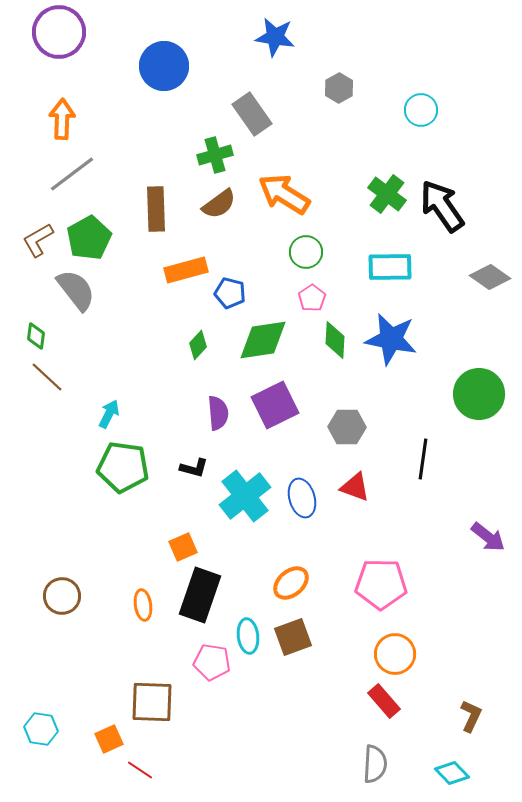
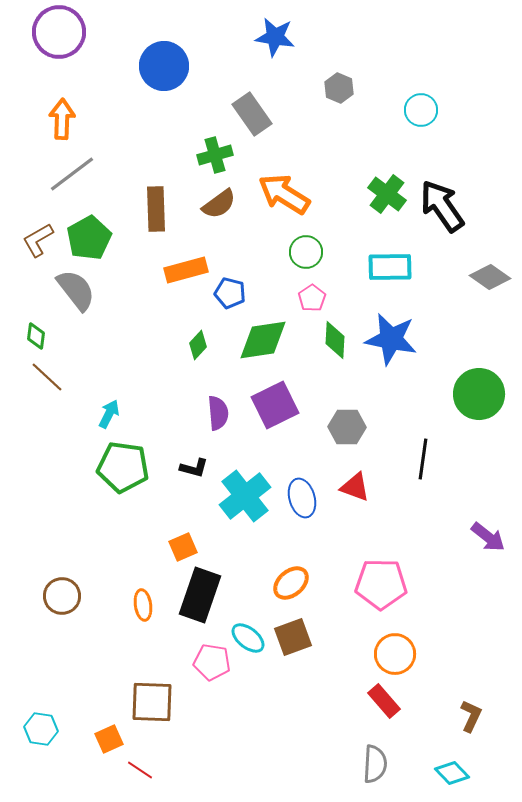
gray hexagon at (339, 88): rotated 8 degrees counterclockwise
cyan ellipse at (248, 636): moved 2 px down; rotated 44 degrees counterclockwise
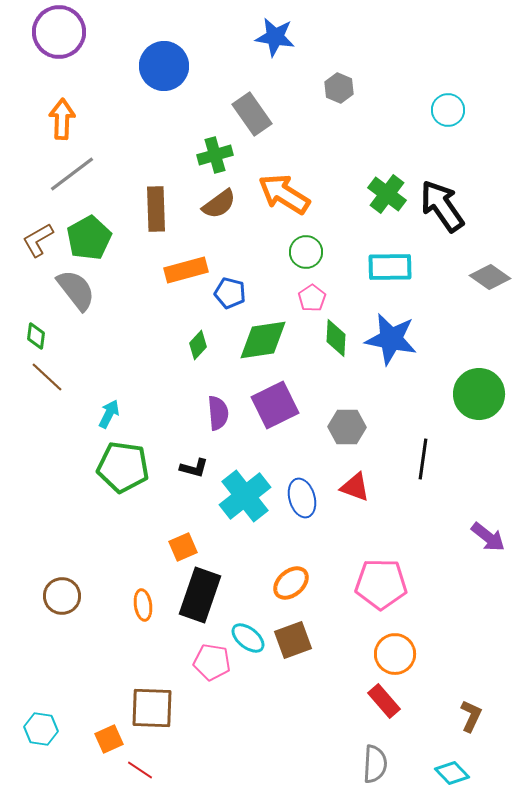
cyan circle at (421, 110): moved 27 px right
green diamond at (335, 340): moved 1 px right, 2 px up
brown square at (293, 637): moved 3 px down
brown square at (152, 702): moved 6 px down
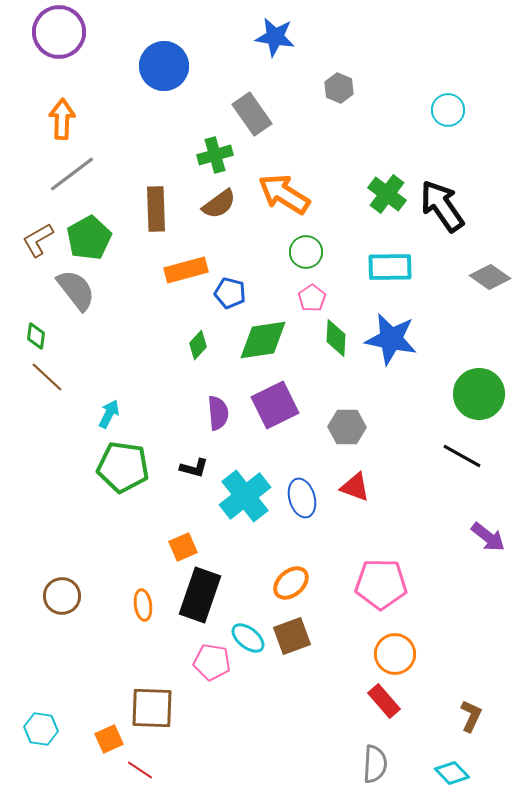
black line at (423, 459): moved 39 px right, 3 px up; rotated 69 degrees counterclockwise
brown square at (293, 640): moved 1 px left, 4 px up
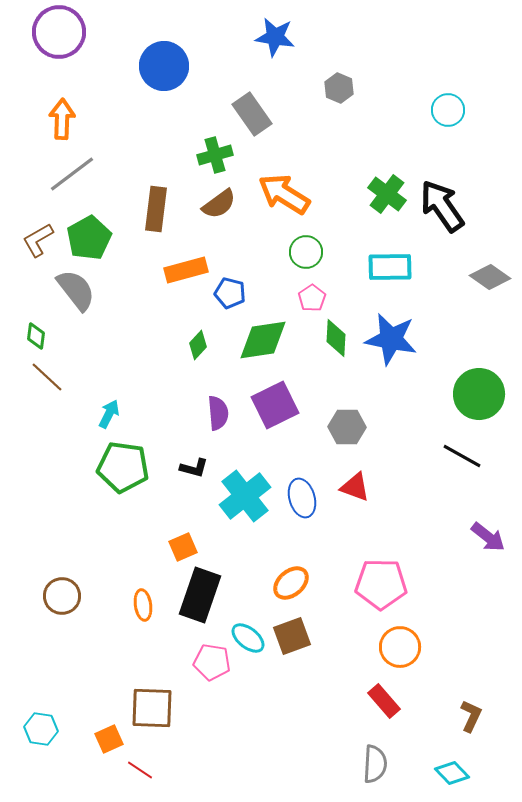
brown rectangle at (156, 209): rotated 9 degrees clockwise
orange circle at (395, 654): moved 5 px right, 7 px up
